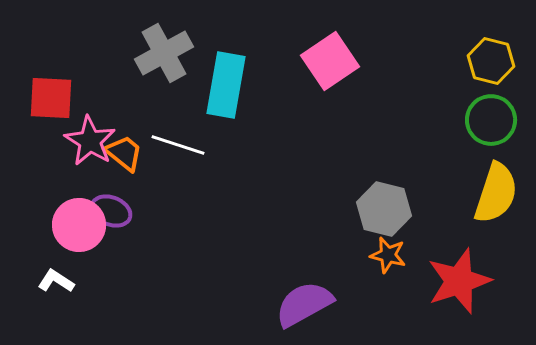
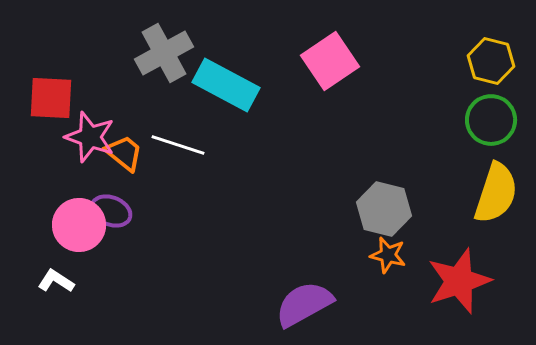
cyan rectangle: rotated 72 degrees counterclockwise
pink star: moved 4 px up; rotated 12 degrees counterclockwise
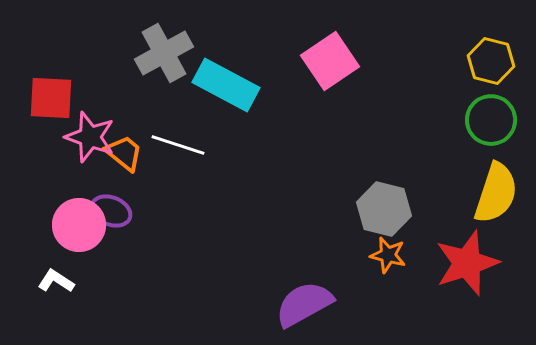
red star: moved 8 px right, 18 px up
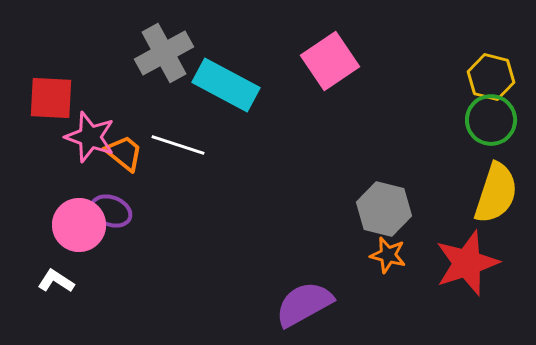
yellow hexagon: moved 16 px down
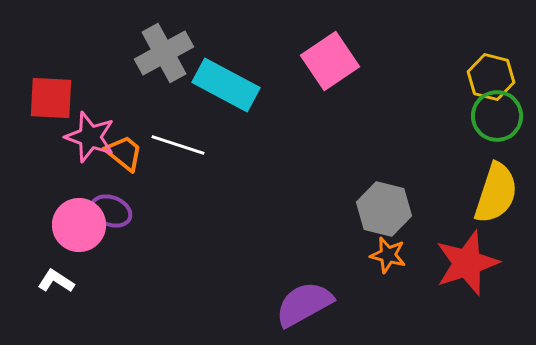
green circle: moved 6 px right, 4 px up
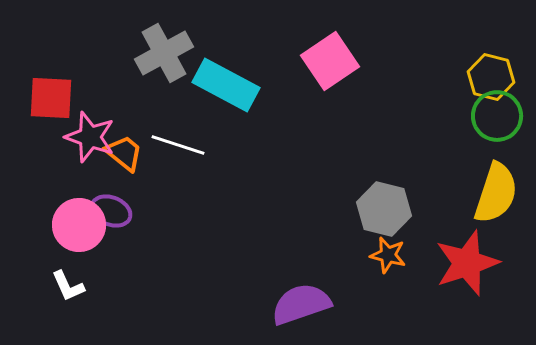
white L-shape: moved 12 px right, 5 px down; rotated 147 degrees counterclockwise
purple semicircle: moved 3 px left; rotated 10 degrees clockwise
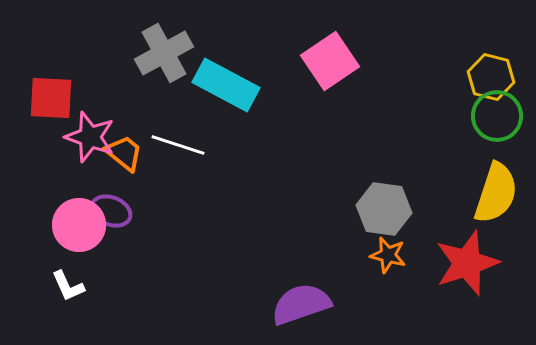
gray hexagon: rotated 6 degrees counterclockwise
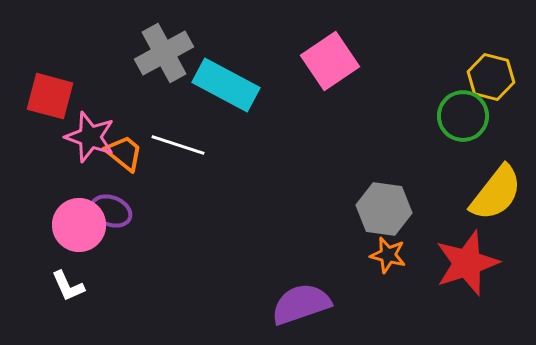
red square: moved 1 px left, 2 px up; rotated 12 degrees clockwise
green circle: moved 34 px left
yellow semicircle: rotated 20 degrees clockwise
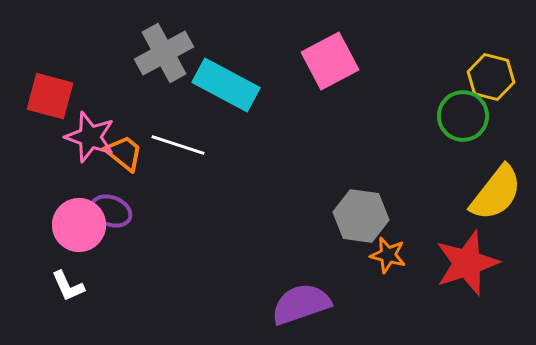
pink square: rotated 6 degrees clockwise
gray hexagon: moved 23 px left, 7 px down
